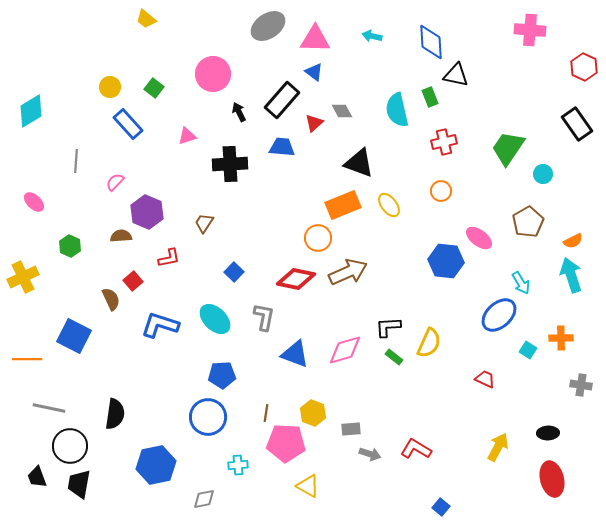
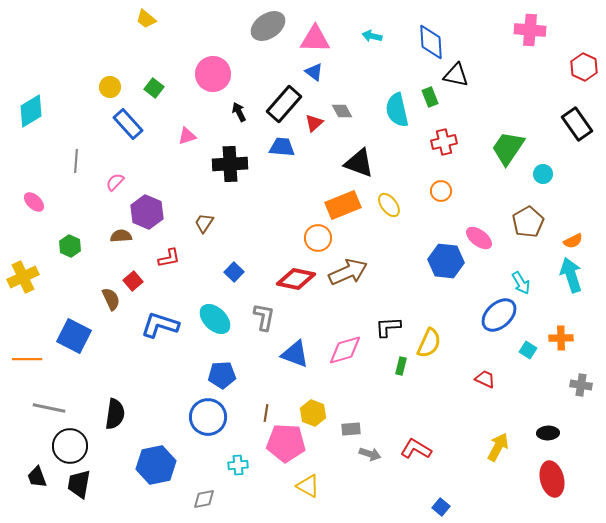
black rectangle at (282, 100): moved 2 px right, 4 px down
green rectangle at (394, 357): moved 7 px right, 9 px down; rotated 66 degrees clockwise
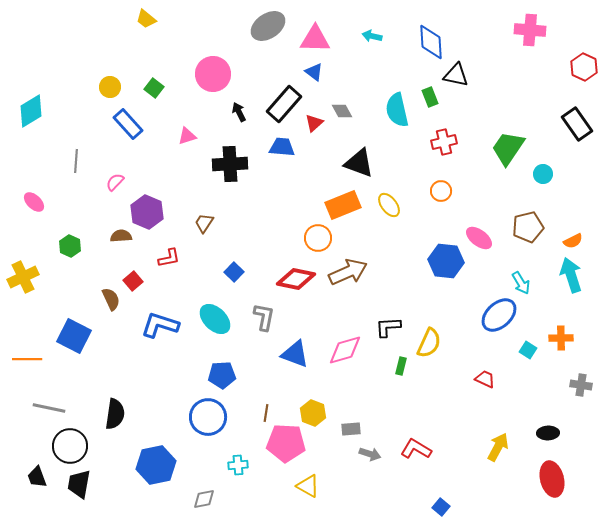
brown pentagon at (528, 222): moved 5 px down; rotated 16 degrees clockwise
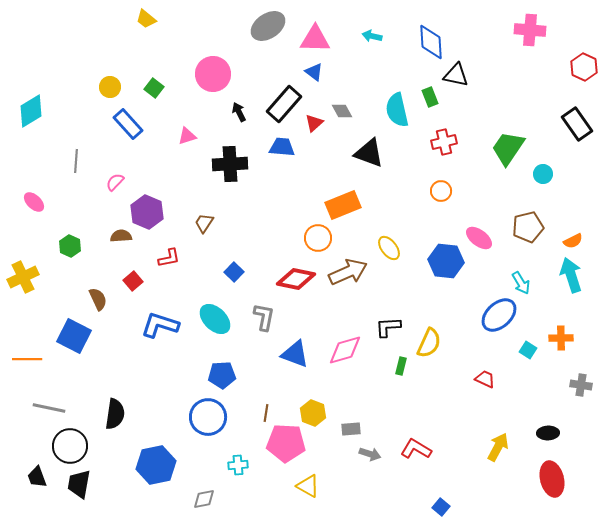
black triangle at (359, 163): moved 10 px right, 10 px up
yellow ellipse at (389, 205): moved 43 px down
brown semicircle at (111, 299): moved 13 px left
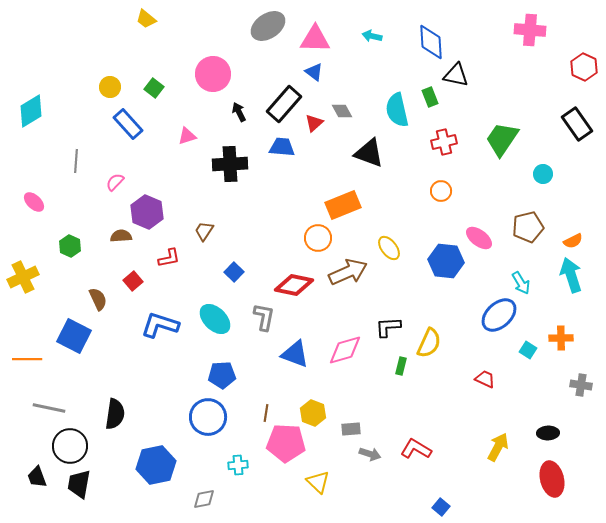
green trapezoid at (508, 148): moved 6 px left, 9 px up
brown trapezoid at (204, 223): moved 8 px down
red diamond at (296, 279): moved 2 px left, 6 px down
yellow triangle at (308, 486): moved 10 px right, 4 px up; rotated 15 degrees clockwise
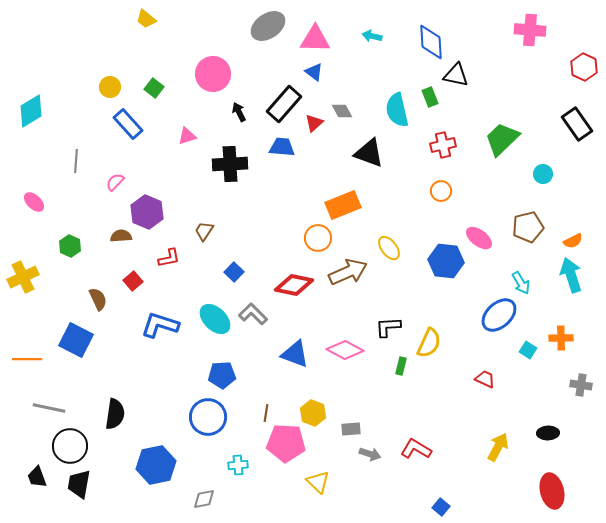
green trapezoid at (502, 139): rotated 12 degrees clockwise
red cross at (444, 142): moved 1 px left, 3 px down
gray L-shape at (264, 317): moved 11 px left, 3 px up; rotated 56 degrees counterclockwise
blue square at (74, 336): moved 2 px right, 4 px down
pink diamond at (345, 350): rotated 45 degrees clockwise
red ellipse at (552, 479): moved 12 px down
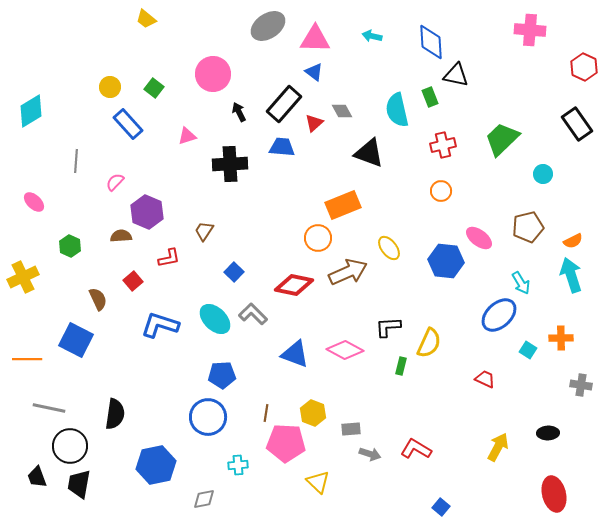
red ellipse at (552, 491): moved 2 px right, 3 px down
